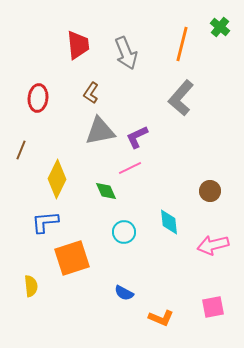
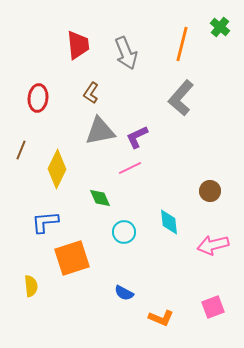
yellow diamond: moved 10 px up
green diamond: moved 6 px left, 7 px down
pink square: rotated 10 degrees counterclockwise
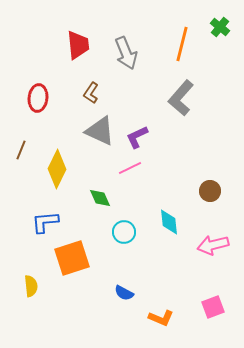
gray triangle: rotated 36 degrees clockwise
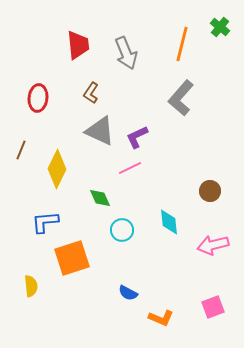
cyan circle: moved 2 px left, 2 px up
blue semicircle: moved 4 px right
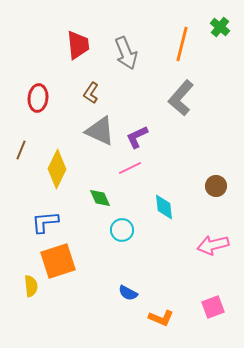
brown circle: moved 6 px right, 5 px up
cyan diamond: moved 5 px left, 15 px up
orange square: moved 14 px left, 3 px down
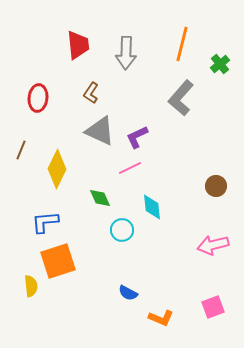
green cross: moved 37 px down; rotated 12 degrees clockwise
gray arrow: rotated 24 degrees clockwise
cyan diamond: moved 12 px left
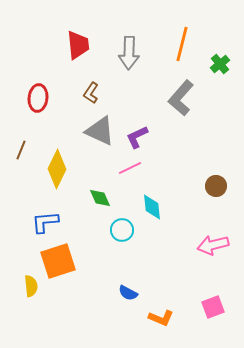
gray arrow: moved 3 px right
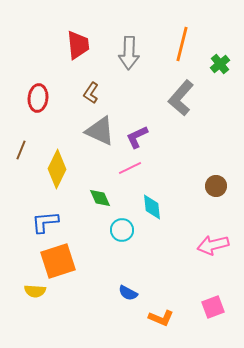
yellow semicircle: moved 4 px right, 5 px down; rotated 100 degrees clockwise
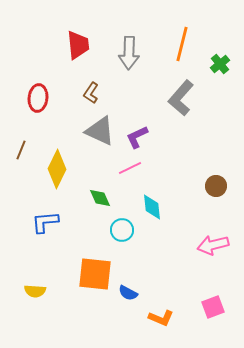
orange square: moved 37 px right, 13 px down; rotated 24 degrees clockwise
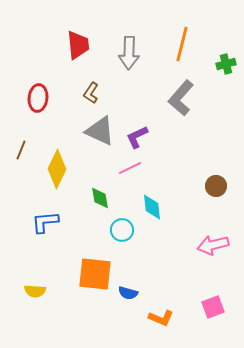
green cross: moved 6 px right; rotated 24 degrees clockwise
green diamond: rotated 15 degrees clockwise
blue semicircle: rotated 12 degrees counterclockwise
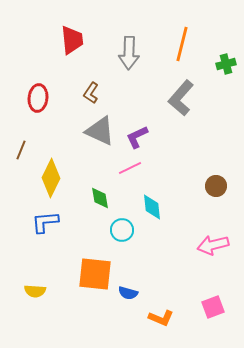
red trapezoid: moved 6 px left, 5 px up
yellow diamond: moved 6 px left, 9 px down
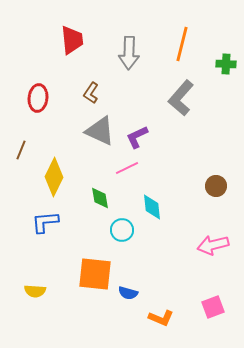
green cross: rotated 18 degrees clockwise
pink line: moved 3 px left
yellow diamond: moved 3 px right, 1 px up
